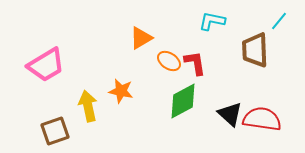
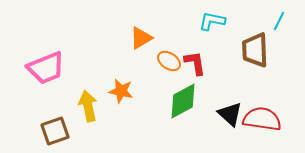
cyan line: rotated 12 degrees counterclockwise
pink trapezoid: moved 3 px down; rotated 9 degrees clockwise
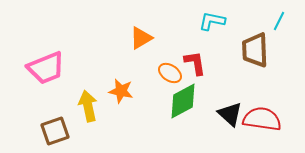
orange ellipse: moved 1 px right, 12 px down
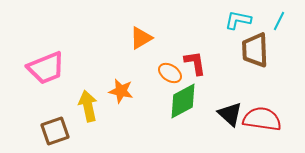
cyan L-shape: moved 26 px right, 1 px up
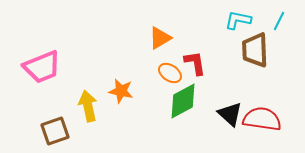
orange triangle: moved 19 px right
pink trapezoid: moved 4 px left, 1 px up
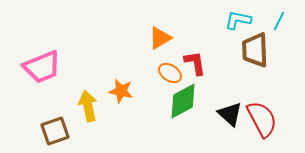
red semicircle: rotated 54 degrees clockwise
